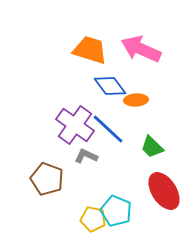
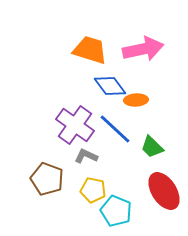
pink arrow: moved 2 px right; rotated 144 degrees clockwise
blue line: moved 7 px right
yellow pentagon: moved 29 px up
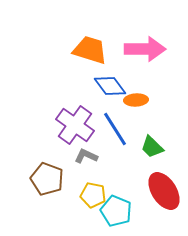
pink arrow: moved 2 px right; rotated 12 degrees clockwise
blue line: rotated 15 degrees clockwise
yellow pentagon: moved 5 px down
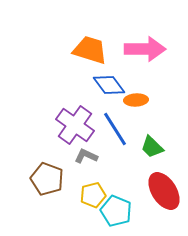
blue diamond: moved 1 px left, 1 px up
yellow pentagon: rotated 25 degrees counterclockwise
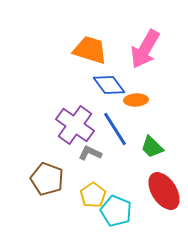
pink arrow: rotated 120 degrees clockwise
gray L-shape: moved 4 px right, 3 px up
yellow pentagon: rotated 20 degrees counterclockwise
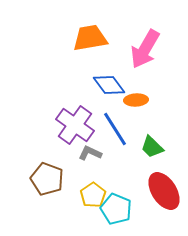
orange trapezoid: moved 12 px up; rotated 27 degrees counterclockwise
cyan pentagon: moved 2 px up
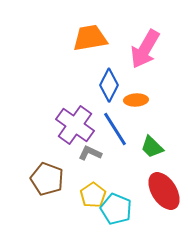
blue diamond: rotated 64 degrees clockwise
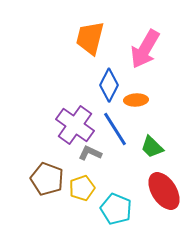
orange trapezoid: rotated 66 degrees counterclockwise
yellow pentagon: moved 11 px left, 7 px up; rotated 15 degrees clockwise
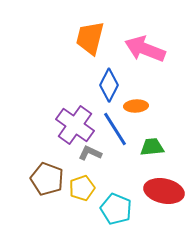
pink arrow: rotated 81 degrees clockwise
orange ellipse: moved 6 px down
green trapezoid: rotated 130 degrees clockwise
red ellipse: rotated 45 degrees counterclockwise
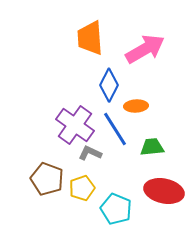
orange trapezoid: rotated 18 degrees counterclockwise
pink arrow: rotated 129 degrees clockwise
